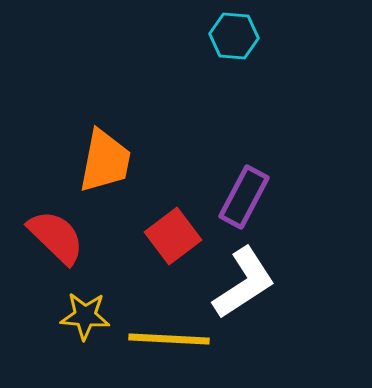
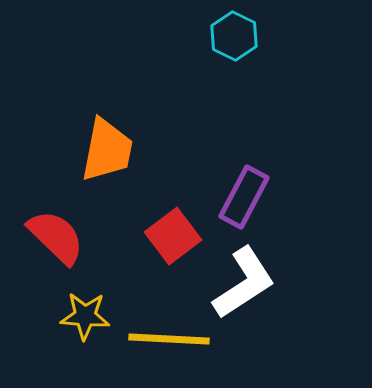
cyan hexagon: rotated 21 degrees clockwise
orange trapezoid: moved 2 px right, 11 px up
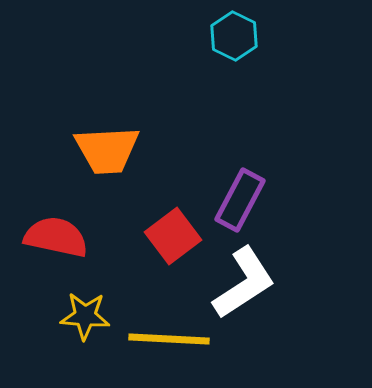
orange trapezoid: rotated 76 degrees clockwise
purple rectangle: moved 4 px left, 3 px down
red semicircle: rotated 32 degrees counterclockwise
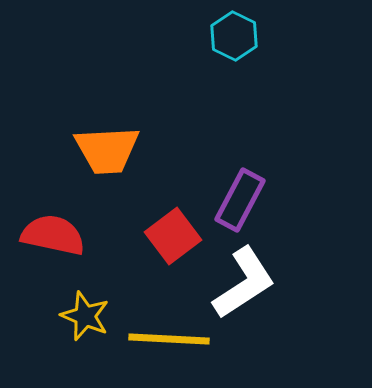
red semicircle: moved 3 px left, 2 px up
yellow star: rotated 18 degrees clockwise
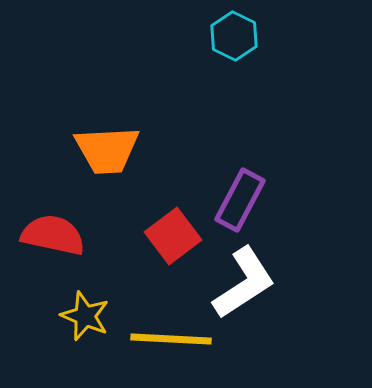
yellow line: moved 2 px right
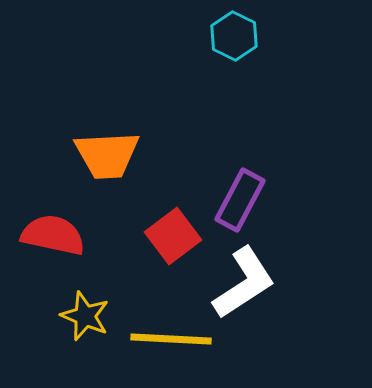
orange trapezoid: moved 5 px down
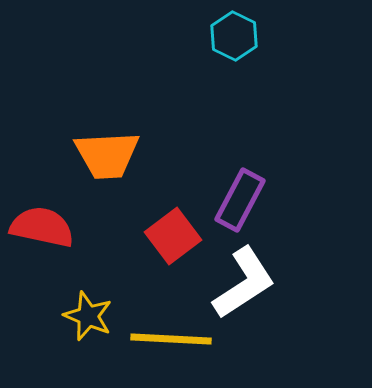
red semicircle: moved 11 px left, 8 px up
yellow star: moved 3 px right
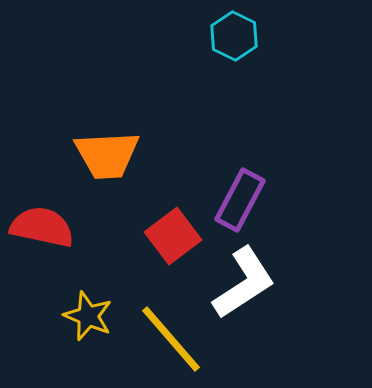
yellow line: rotated 46 degrees clockwise
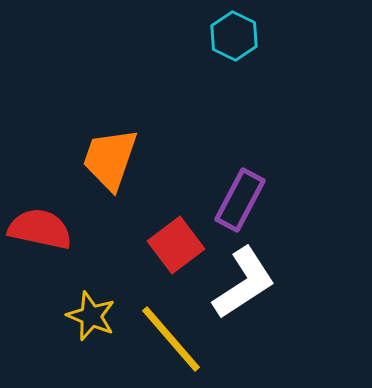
orange trapezoid: moved 3 px right, 4 px down; rotated 112 degrees clockwise
red semicircle: moved 2 px left, 2 px down
red square: moved 3 px right, 9 px down
yellow star: moved 3 px right
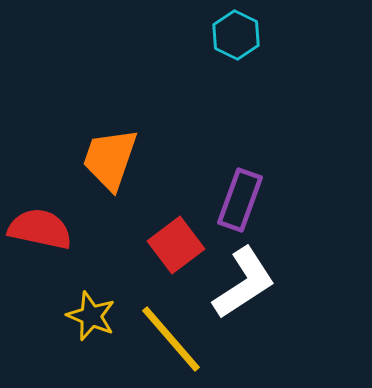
cyan hexagon: moved 2 px right, 1 px up
purple rectangle: rotated 8 degrees counterclockwise
